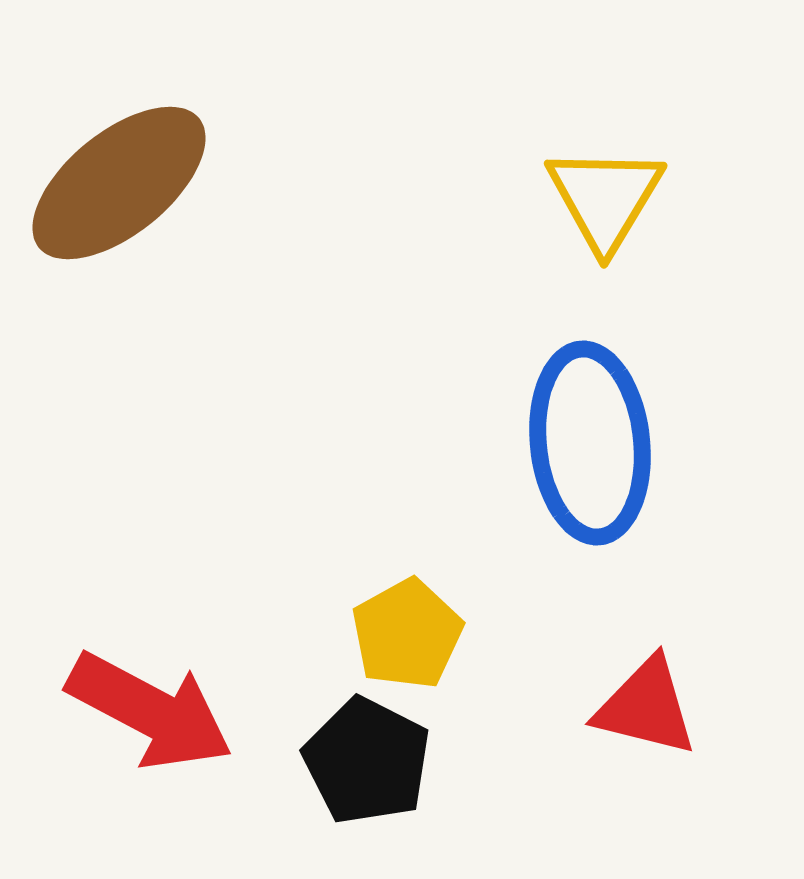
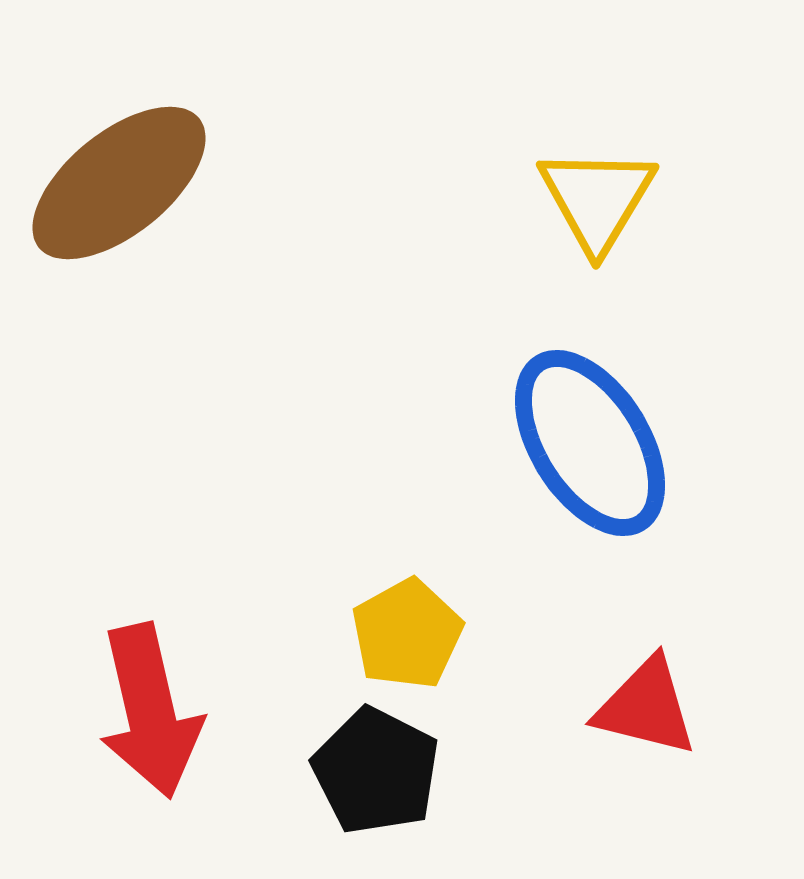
yellow triangle: moved 8 px left, 1 px down
blue ellipse: rotated 26 degrees counterclockwise
red arrow: rotated 49 degrees clockwise
black pentagon: moved 9 px right, 10 px down
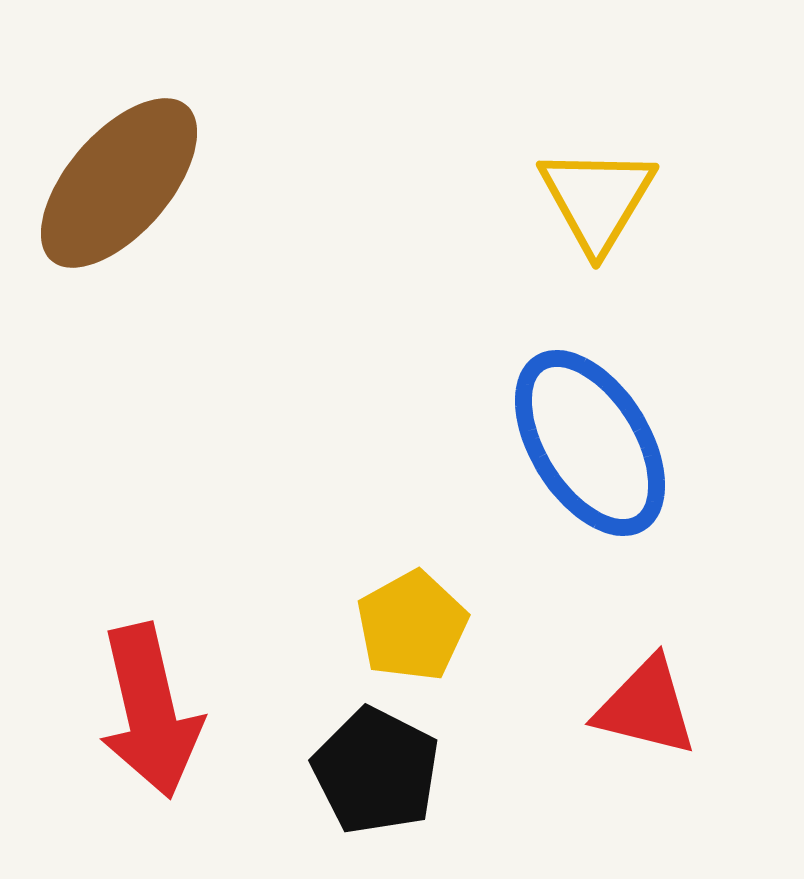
brown ellipse: rotated 10 degrees counterclockwise
yellow pentagon: moved 5 px right, 8 px up
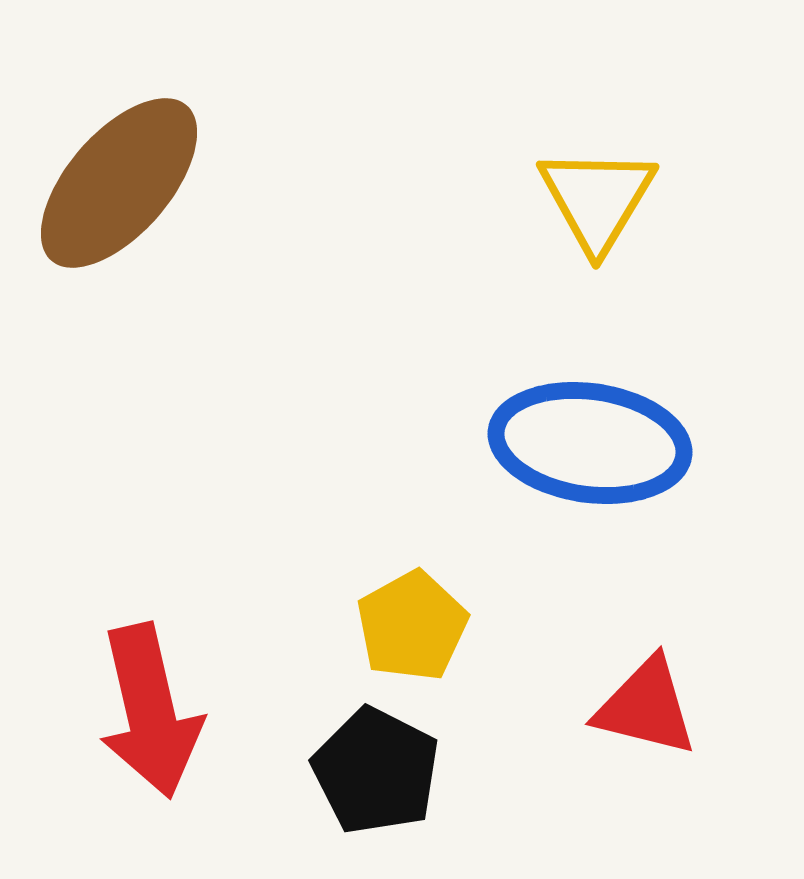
blue ellipse: rotated 50 degrees counterclockwise
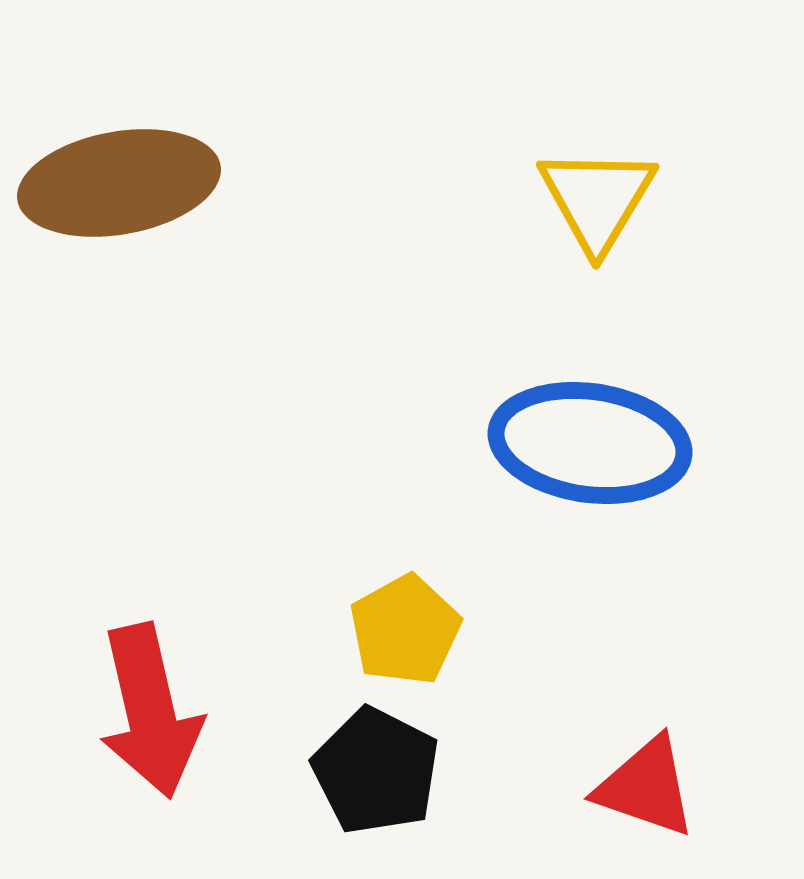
brown ellipse: rotated 39 degrees clockwise
yellow pentagon: moved 7 px left, 4 px down
red triangle: moved 80 px down; rotated 5 degrees clockwise
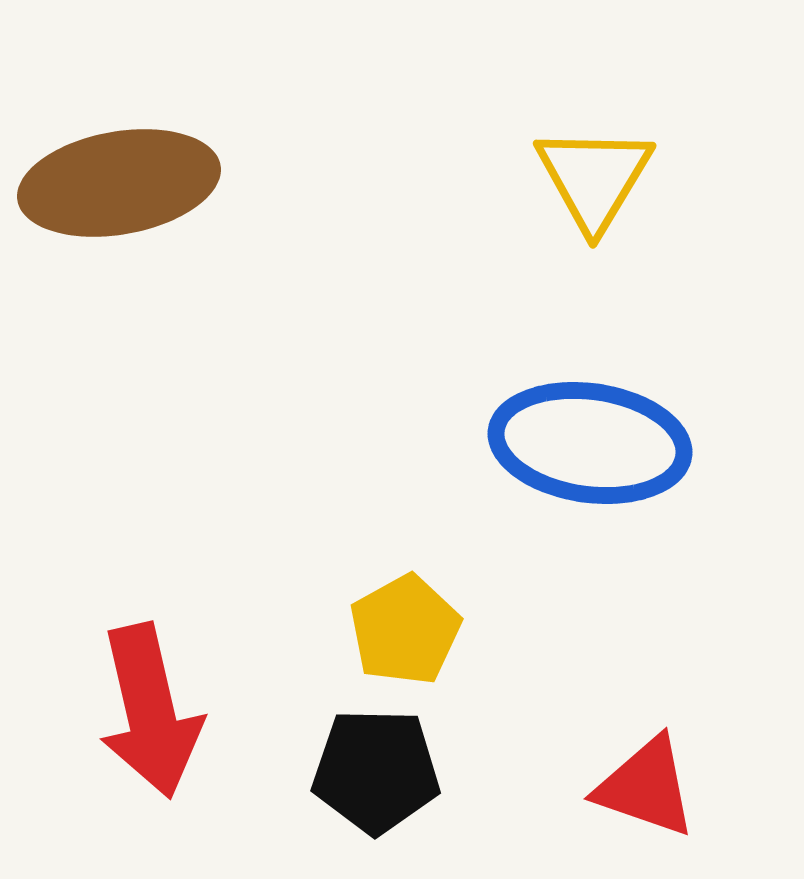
yellow triangle: moved 3 px left, 21 px up
black pentagon: rotated 26 degrees counterclockwise
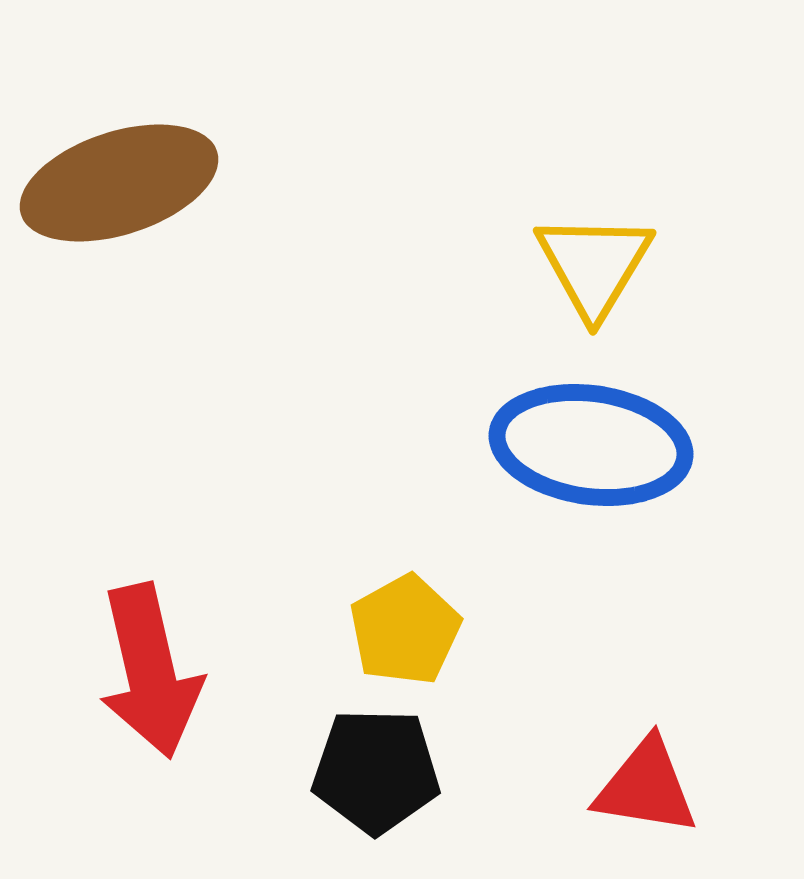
yellow triangle: moved 87 px down
brown ellipse: rotated 8 degrees counterclockwise
blue ellipse: moved 1 px right, 2 px down
red arrow: moved 40 px up
red triangle: rotated 10 degrees counterclockwise
